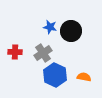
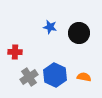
black circle: moved 8 px right, 2 px down
gray cross: moved 14 px left, 24 px down
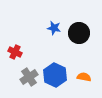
blue star: moved 4 px right, 1 px down
red cross: rotated 24 degrees clockwise
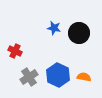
red cross: moved 1 px up
blue hexagon: moved 3 px right
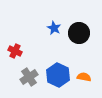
blue star: rotated 16 degrees clockwise
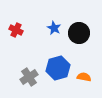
red cross: moved 1 px right, 21 px up
blue hexagon: moved 7 px up; rotated 20 degrees clockwise
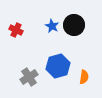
blue star: moved 2 px left, 2 px up
black circle: moved 5 px left, 8 px up
blue hexagon: moved 2 px up
orange semicircle: rotated 88 degrees clockwise
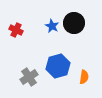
black circle: moved 2 px up
